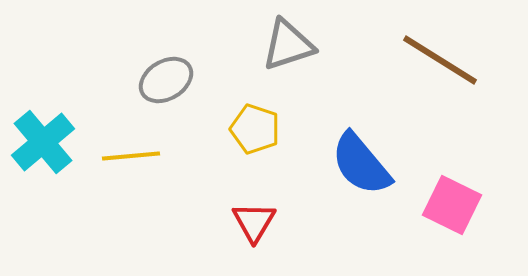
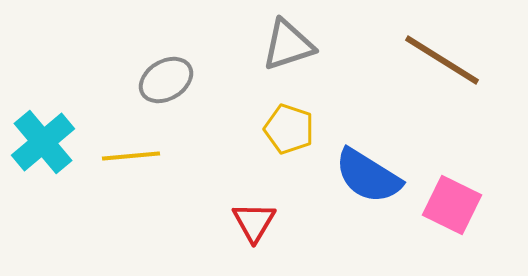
brown line: moved 2 px right
yellow pentagon: moved 34 px right
blue semicircle: moved 7 px right, 12 px down; rotated 18 degrees counterclockwise
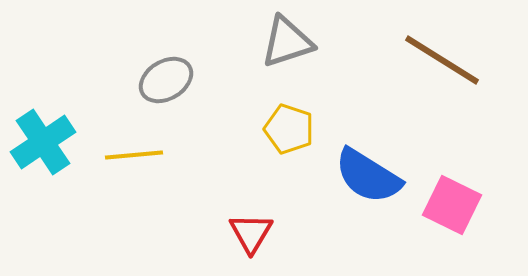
gray triangle: moved 1 px left, 3 px up
cyan cross: rotated 6 degrees clockwise
yellow line: moved 3 px right, 1 px up
red triangle: moved 3 px left, 11 px down
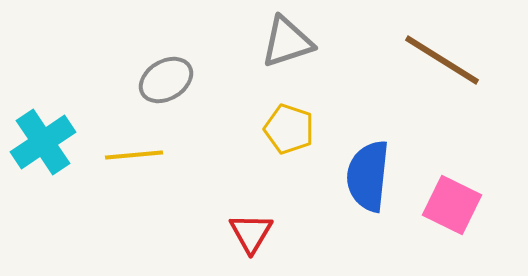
blue semicircle: rotated 64 degrees clockwise
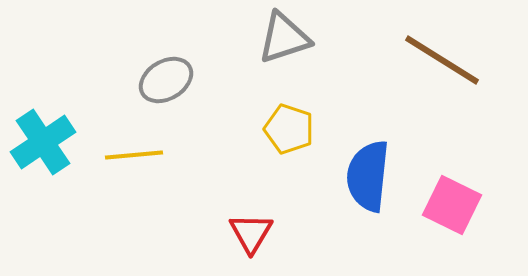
gray triangle: moved 3 px left, 4 px up
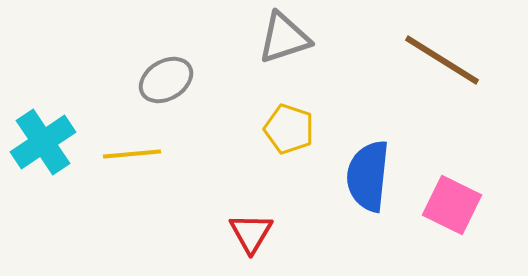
yellow line: moved 2 px left, 1 px up
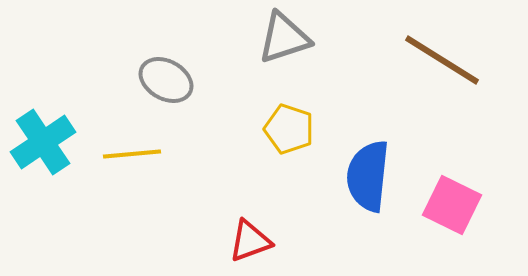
gray ellipse: rotated 60 degrees clockwise
red triangle: moved 1 px left, 8 px down; rotated 39 degrees clockwise
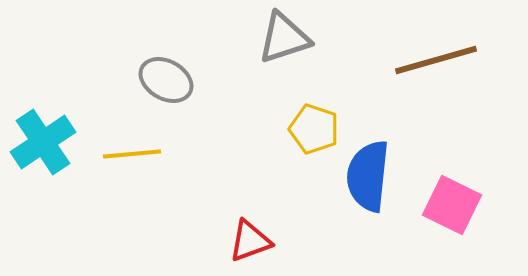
brown line: moved 6 px left; rotated 48 degrees counterclockwise
yellow pentagon: moved 25 px right
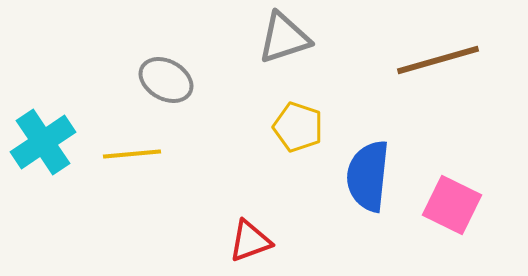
brown line: moved 2 px right
yellow pentagon: moved 16 px left, 2 px up
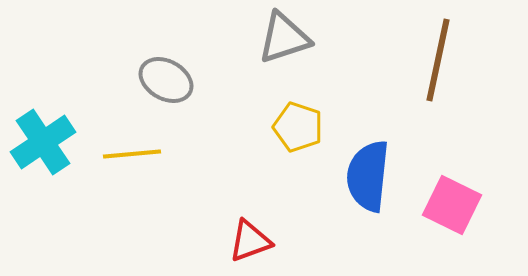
brown line: rotated 62 degrees counterclockwise
